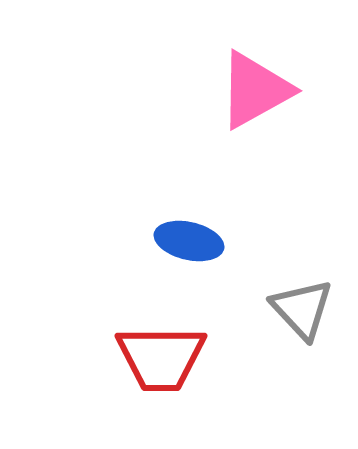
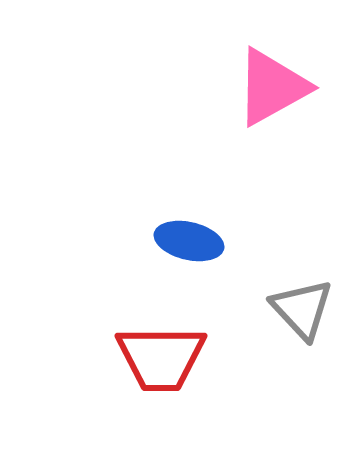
pink triangle: moved 17 px right, 3 px up
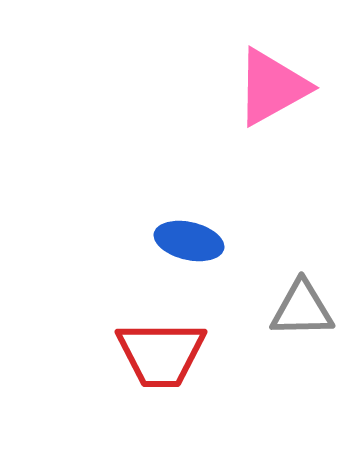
gray triangle: rotated 48 degrees counterclockwise
red trapezoid: moved 4 px up
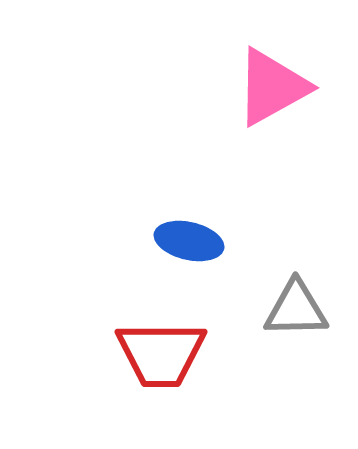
gray triangle: moved 6 px left
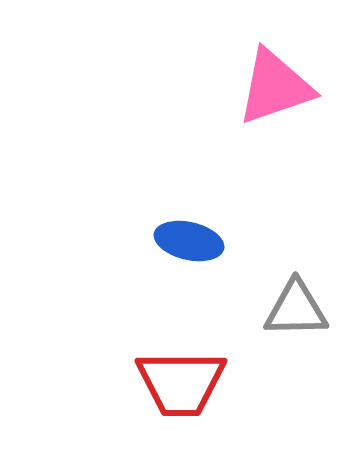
pink triangle: moved 3 px right; rotated 10 degrees clockwise
red trapezoid: moved 20 px right, 29 px down
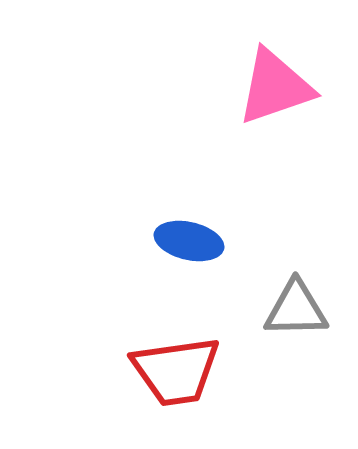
red trapezoid: moved 5 px left, 12 px up; rotated 8 degrees counterclockwise
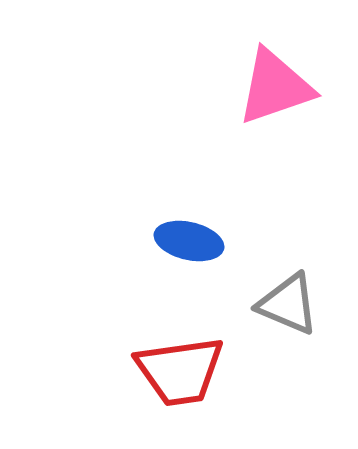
gray triangle: moved 8 px left, 5 px up; rotated 24 degrees clockwise
red trapezoid: moved 4 px right
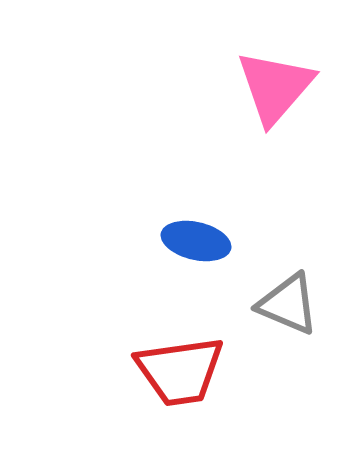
pink triangle: rotated 30 degrees counterclockwise
blue ellipse: moved 7 px right
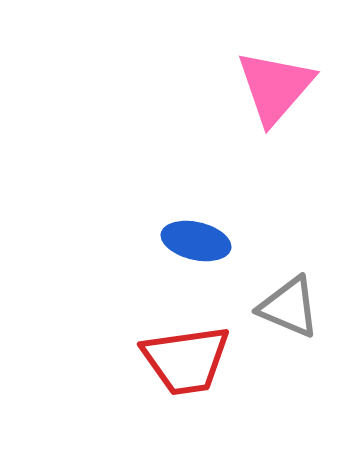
gray triangle: moved 1 px right, 3 px down
red trapezoid: moved 6 px right, 11 px up
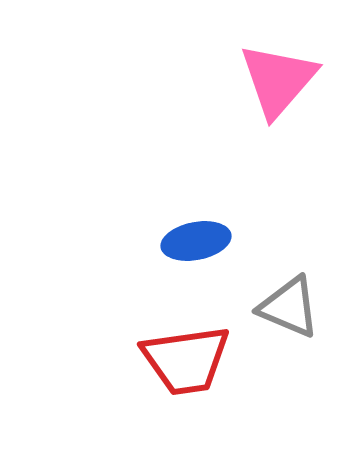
pink triangle: moved 3 px right, 7 px up
blue ellipse: rotated 24 degrees counterclockwise
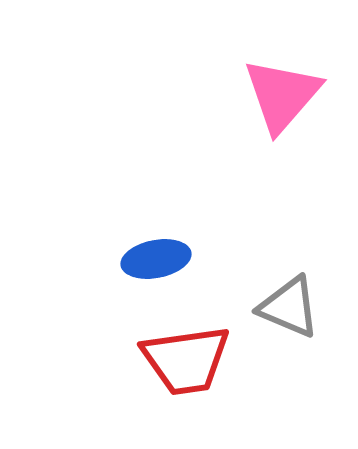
pink triangle: moved 4 px right, 15 px down
blue ellipse: moved 40 px left, 18 px down
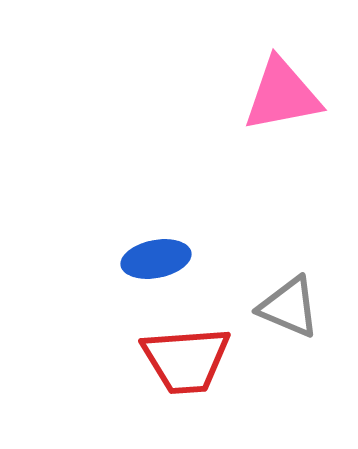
pink triangle: rotated 38 degrees clockwise
red trapezoid: rotated 4 degrees clockwise
